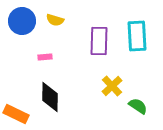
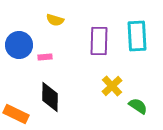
blue circle: moved 3 px left, 24 px down
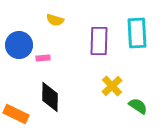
cyan rectangle: moved 3 px up
pink rectangle: moved 2 px left, 1 px down
